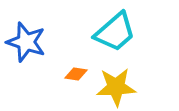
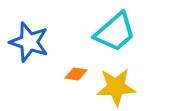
blue star: moved 3 px right
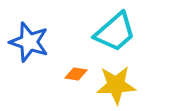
yellow star: moved 2 px up
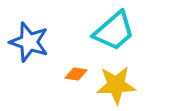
cyan trapezoid: moved 1 px left, 1 px up
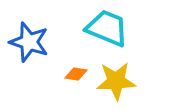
cyan trapezoid: moved 7 px left, 3 px up; rotated 117 degrees counterclockwise
yellow star: moved 4 px up
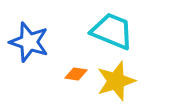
cyan trapezoid: moved 5 px right, 3 px down
yellow star: rotated 15 degrees counterclockwise
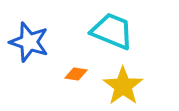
yellow star: moved 7 px right, 5 px down; rotated 18 degrees counterclockwise
